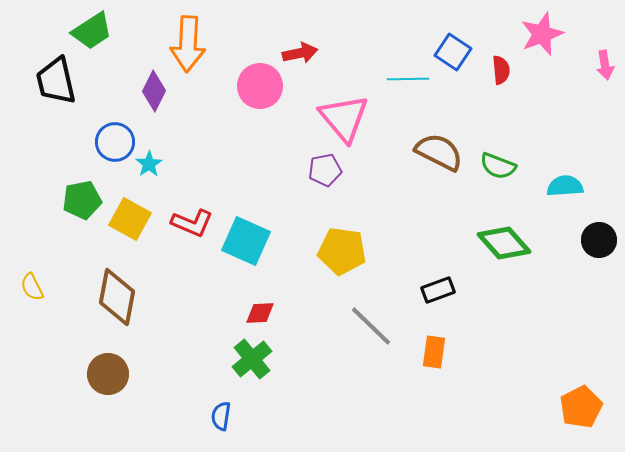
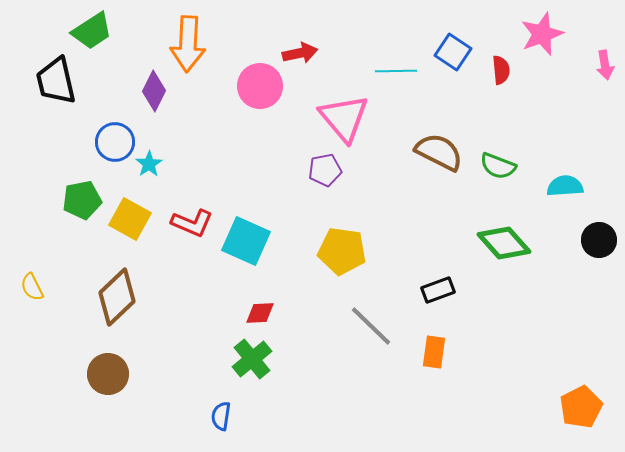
cyan line: moved 12 px left, 8 px up
brown diamond: rotated 36 degrees clockwise
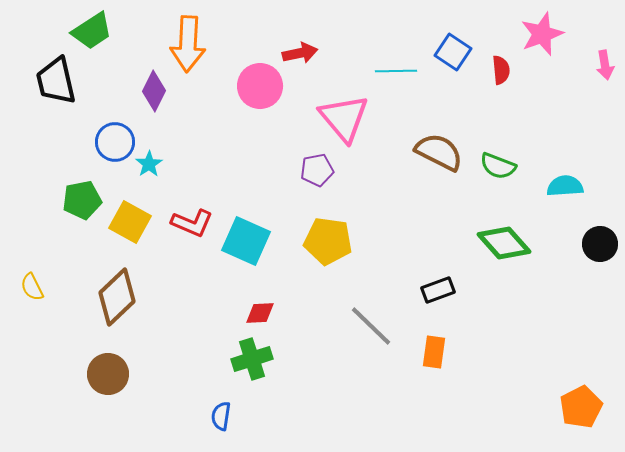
purple pentagon: moved 8 px left
yellow square: moved 3 px down
black circle: moved 1 px right, 4 px down
yellow pentagon: moved 14 px left, 10 px up
green cross: rotated 21 degrees clockwise
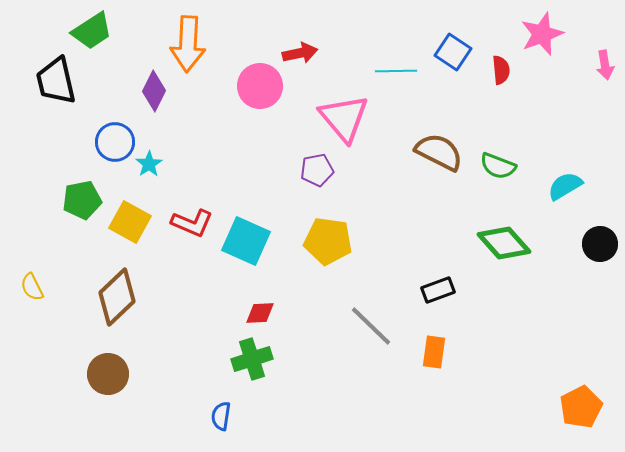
cyan semicircle: rotated 27 degrees counterclockwise
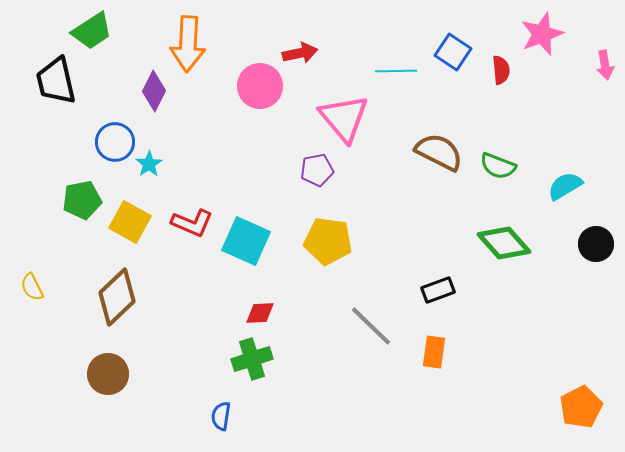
black circle: moved 4 px left
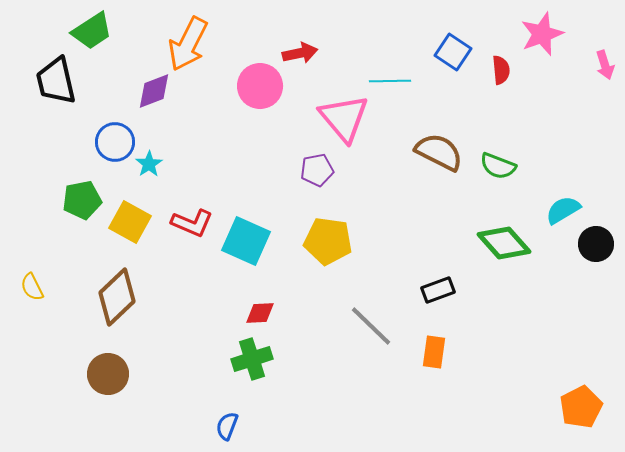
orange arrow: rotated 24 degrees clockwise
pink arrow: rotated 8 degrees counterclockwise
cyan line: moved 6 px left, 10 px down
purple diamond: rotated 42 degrees clockwise
cyan semicircle: moved 2 px left, 24 px down
blue semicircle: moved 6 px right, 10 px down; rotated 12 degrees clockwise
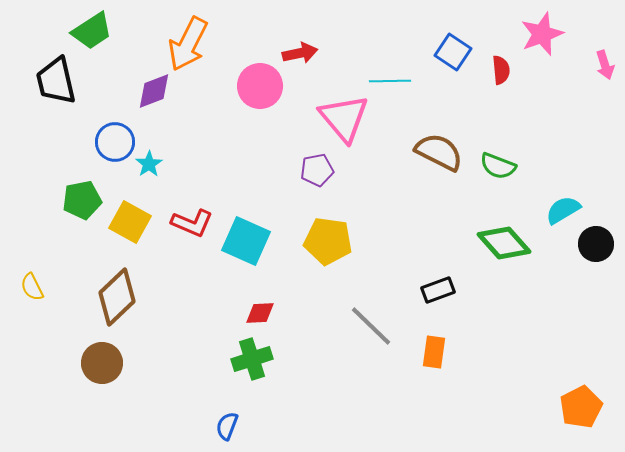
brown circle: moved 6 px left, 11 px up
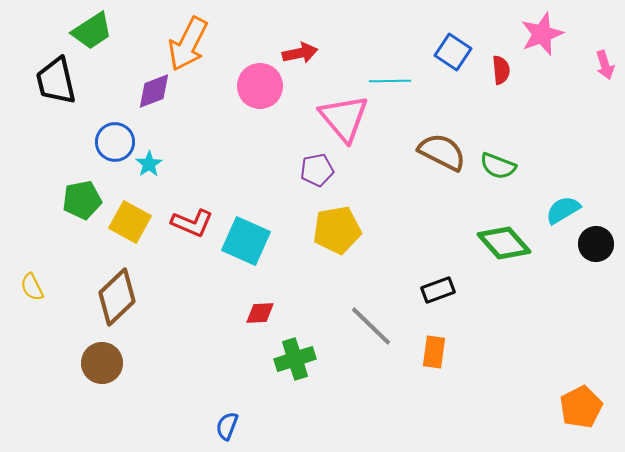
brown semicircle: moved 3 px right
yellow pentagon: moved 9 px right, 11 px up; rotated 18 degrees counterclockwise
green cross: moved 43 px right
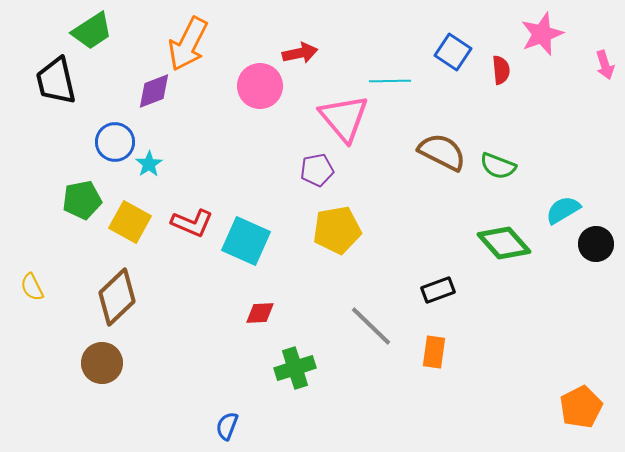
green cross: moved 9 px down
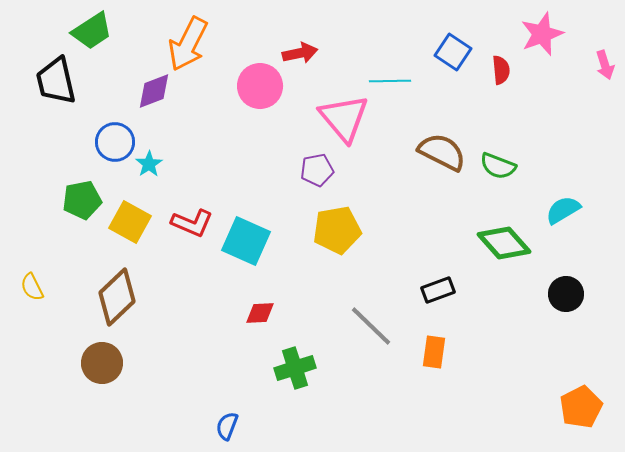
black circle: moved 30 px left, 50 px down
